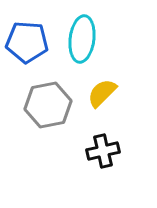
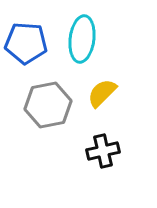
blue pentagon: moved 1 px left, 1 px down
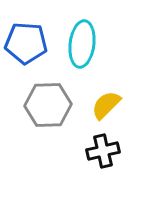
cyan ellipse: moved 5 px down
yellow semicircle: moved 4 px right, 12 px down
gray hexagon: rotated 9 degrees clockwise
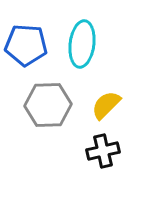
blue pentagon: moved 2 px down
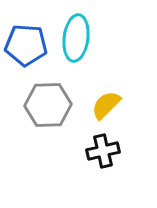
cyan ellipse: moved 6 px left, 6 px up
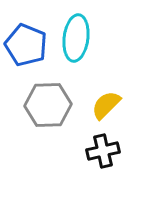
blue pentagon: rotated 18 degrees clockwise
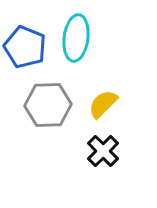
blue pentagon: moved 1 px left, 2 px down
yellow semicircle: moved 3 px left, 1 px up
black cross: rotated 32 degrees counterclockwise
